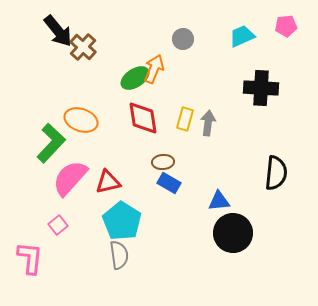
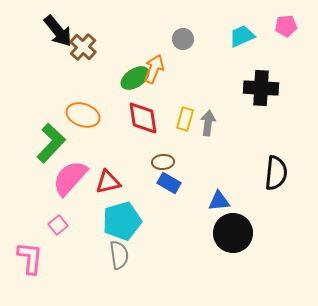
orange ellipse: moved 2 px right, 5 px up
cyan pentagon: rotated 24 degrees clockwise
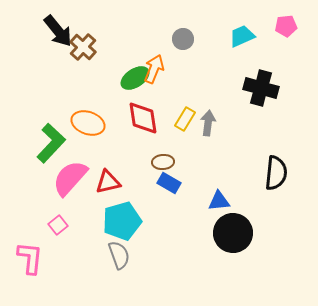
black cross: rotated 12 degrees clockwise
orange ellipse: moved 5 px right, 8 px down
yellow rectangle: rotated 15 degrees clockwise
gray semicircle: rotated 12 degrees counterclockwise
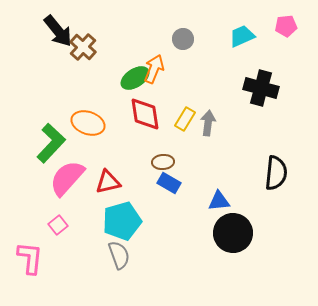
red diamond: moved 2 px right, 4 px up
pink semicircle: moved 3 px left
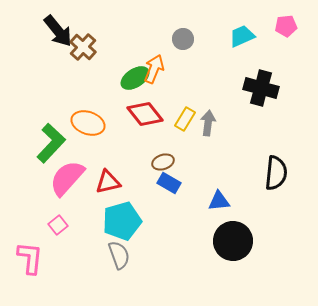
red diamond: rotated 30 degrees counterclockwise
brown ellipse: rotated 15 degrees counterclockwise
black circle: moved 8 px down
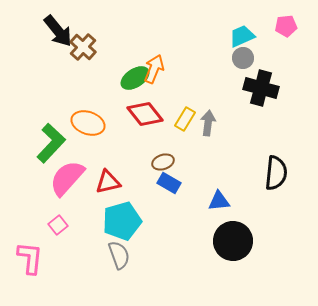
gray circle: moved 60 px right, 19 px down
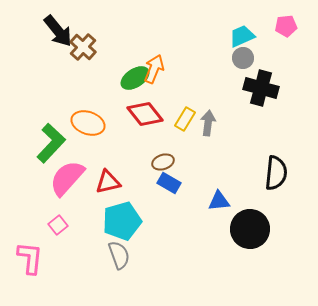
black circle: moved 17 px right, 12 px up
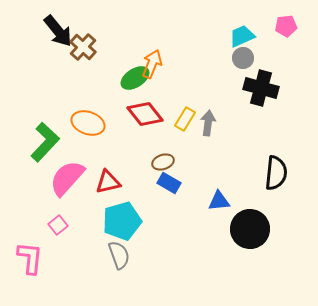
orange arrow: moved 2 px left, 5 px up
green L-shape: moved 6 px left, 1 px up
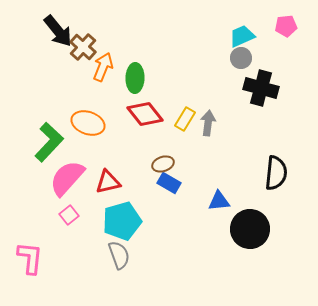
gray circle: moved 2 px left
orange arrow: moved 49 px left, 3 px down
green ellipse: rotated 56 degrees counterclockwise
green L-shape: moved 4 px right
brown ellipse: moved 2 px down
pink square: moved 11 px right, 10 px up
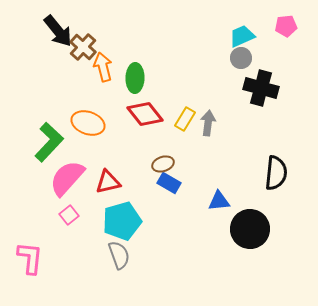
orange arrow: rotated 36 degrees counterclockwise
